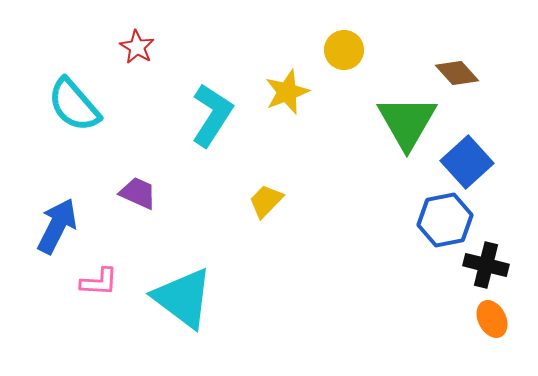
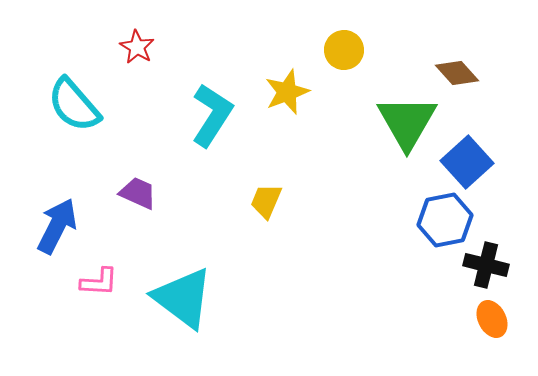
yellow trapezoid: rotated 21 degrees counterclockwise
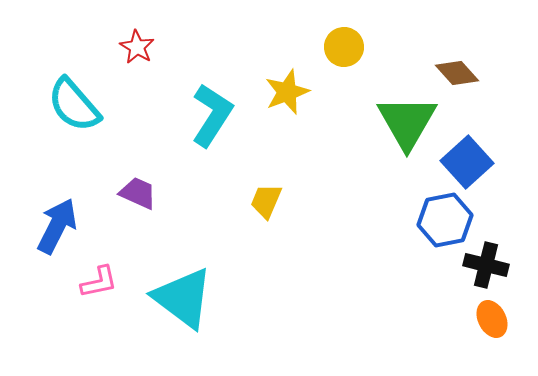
yellow circle: moved 3 px up
pink L-shape: rotated 15 degrees counterclockwise
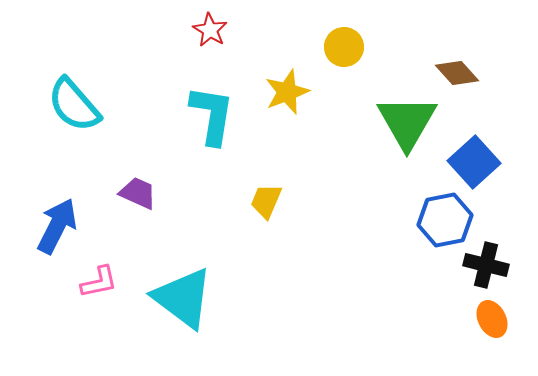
red star: moved 73 px right, 17 px up
cyan L-shape: rotated 24 degrees counterclockwise
blue square: moved 7 px right
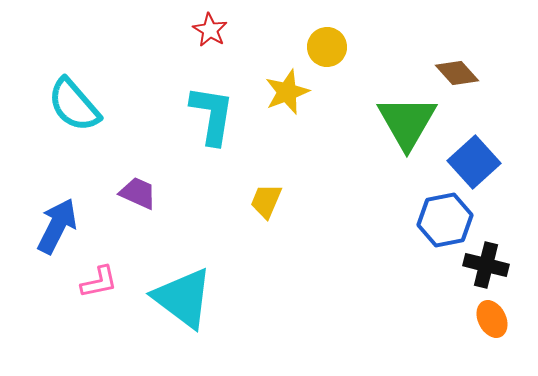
yellow circle: moved 17 px left
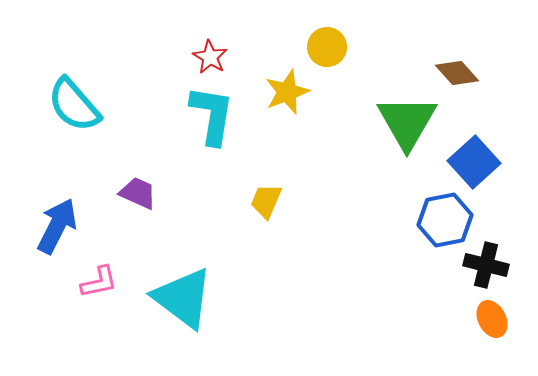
red star: moved 27 px down
